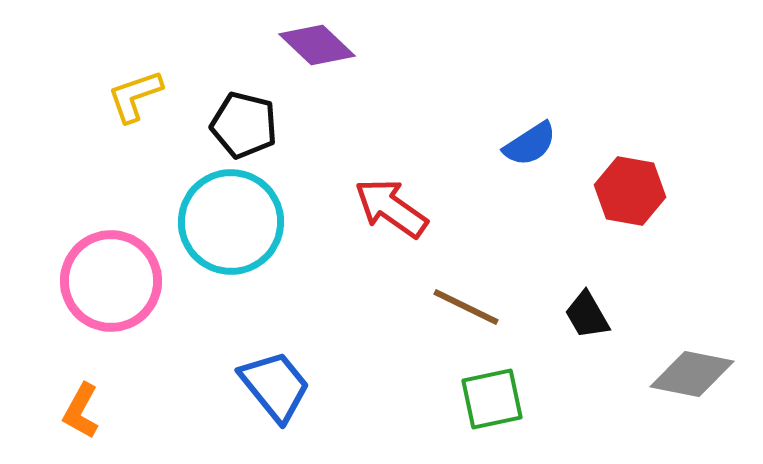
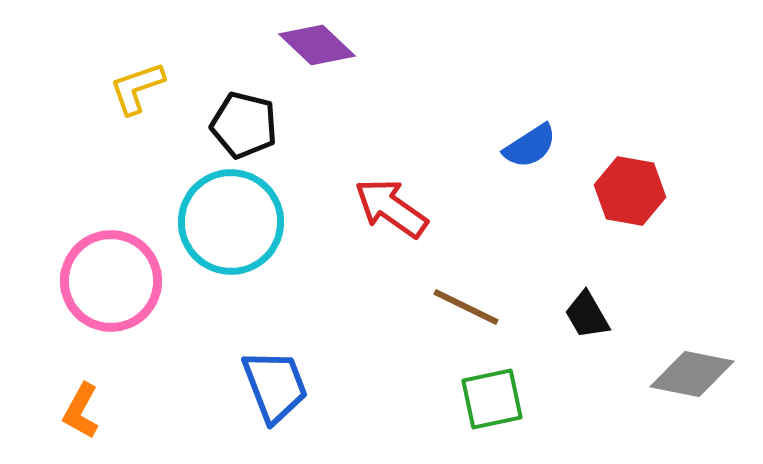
yellow L-shape: moved 2 px right, 8 px up
blue semicircle: moved 2 px down
blue trapezoid: rotated 18 degrees clockwise
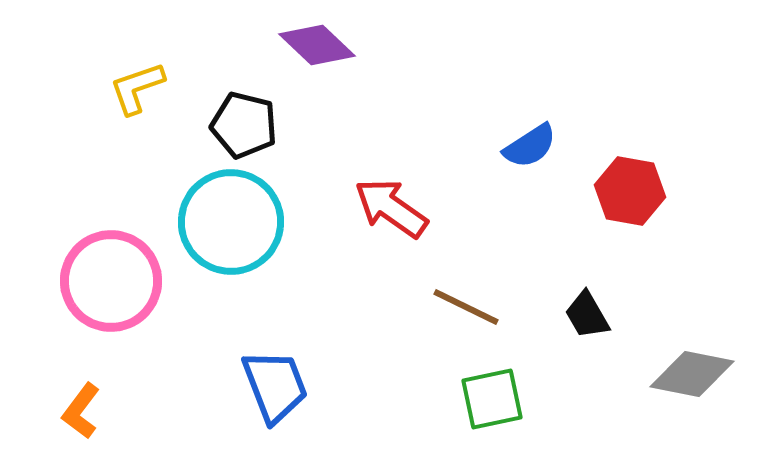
orange L-shape: rotated 8 degrees clockwise
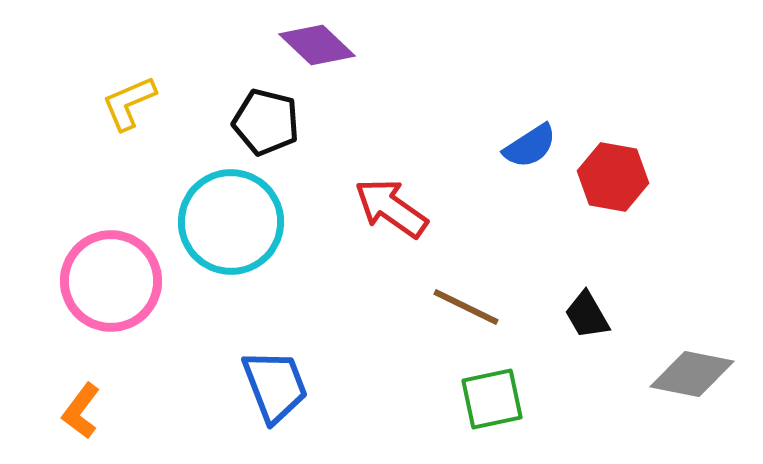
yellow L-shape: moved 8 px left, 15 px down; rotated 4 degrees counterclockwise
black pentagon: moved 22 px right, 3 px up
red hexagon: moved 17 px left, 14 px up
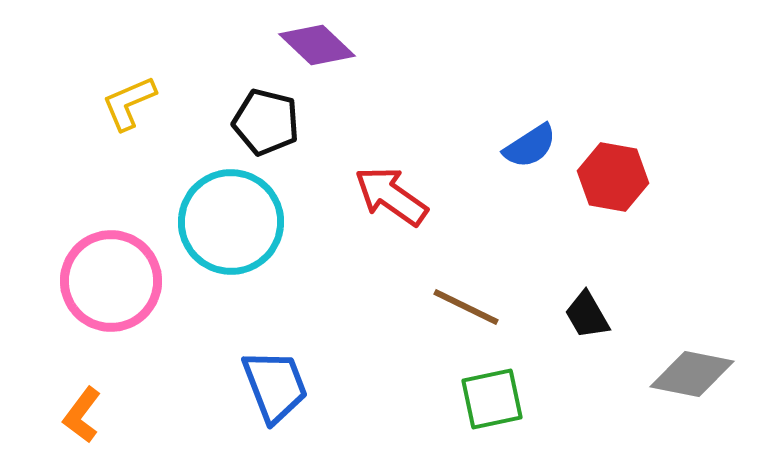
red arrow: moved 12 px up
orange L-shape: moved 1 px right, 4 px down
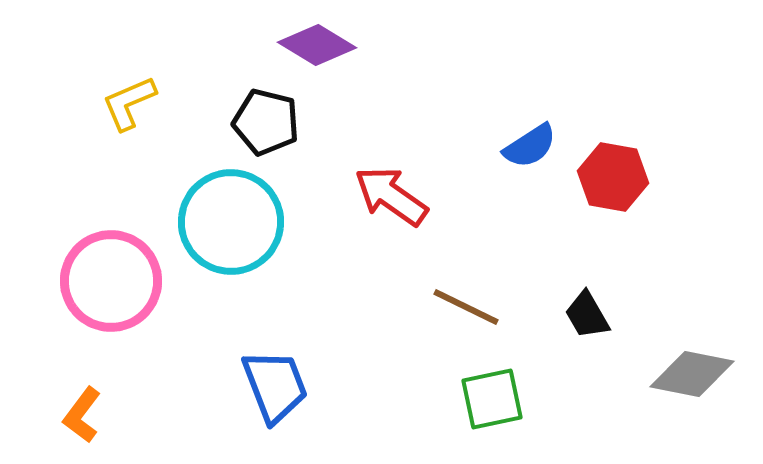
purple diamond: rotated 12 degrees counterclockwise
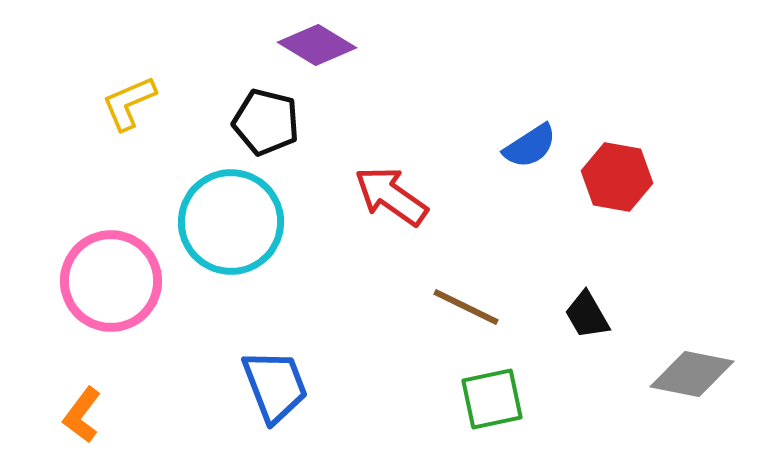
red hexagon: moved 4 px right
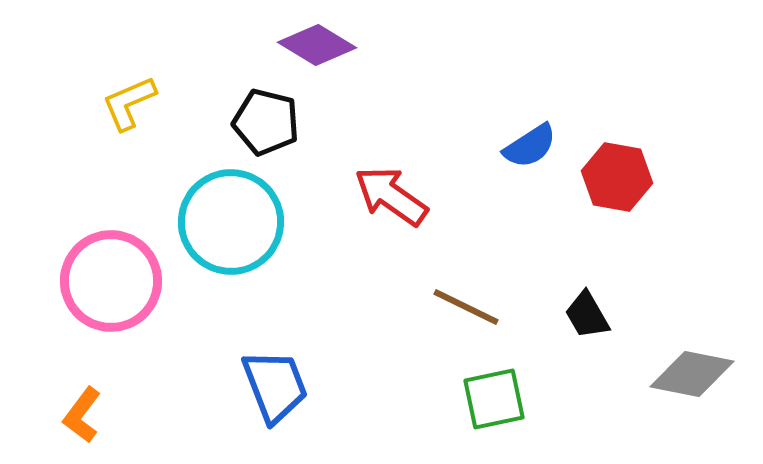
green square: moved 2 px right
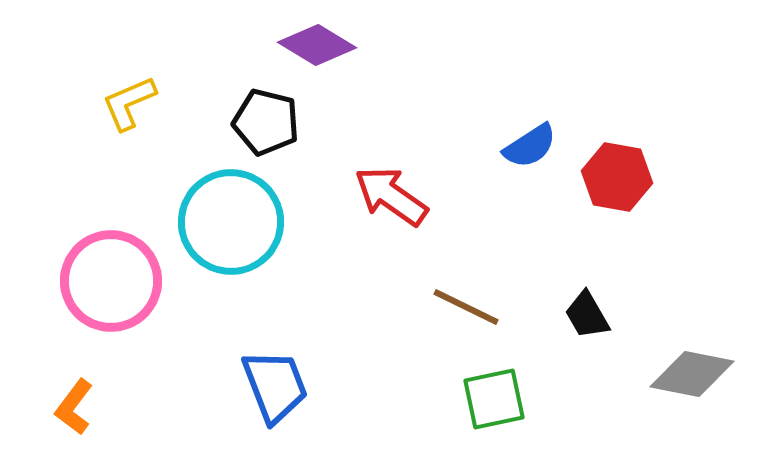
orange L-shape: moved 8 px left, 8 px up
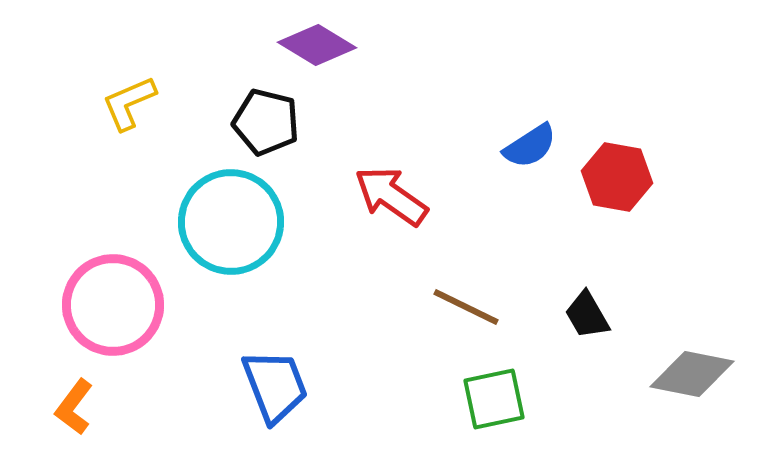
pink circle: moved 2 px right, 24 px down
